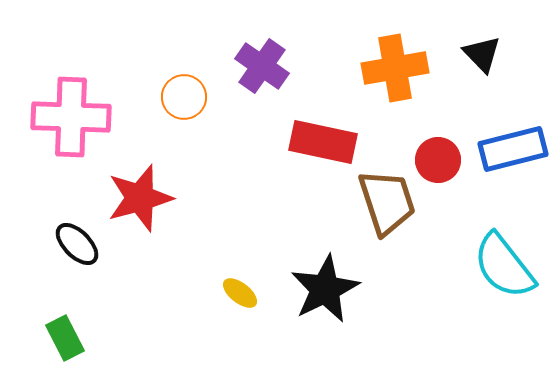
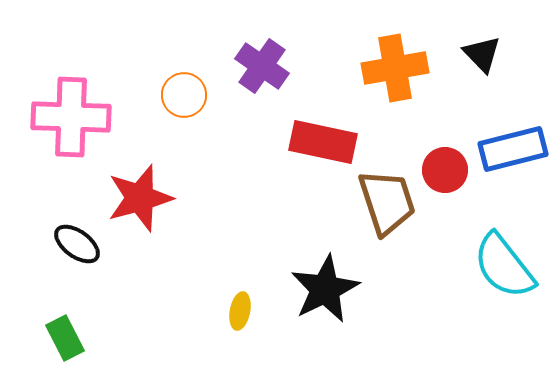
orange circle: moved 2 px up
red circle: moved 7 px right, 10 px down
black ellipse: rotated 9 degrees counterclockwise
yellow ellipse: moved 18 px down; rotated 63 degrees clockwise
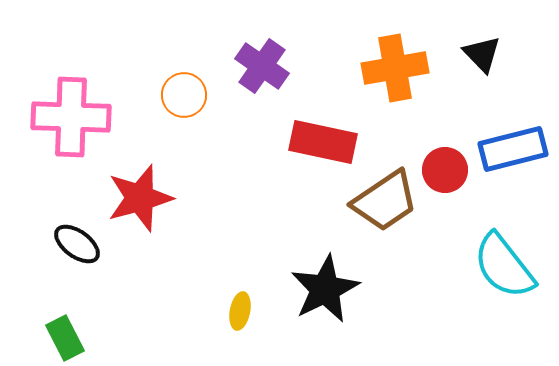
brown trapezoid: moved 2 px left, 1 px up; rotated 74 degrees clockwise
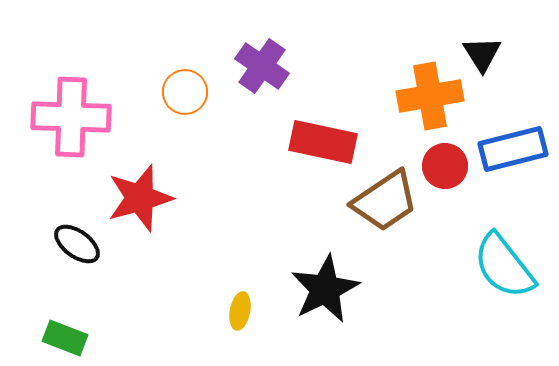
black triangle: rotated 12 degrees clockwise
orange cross: moved 35 px right, 28 px down
orange circle: moved 1 px right, 3 px up
red circle: moved 4 px up
green rectangle: rotated 42 degrees counterclockwise
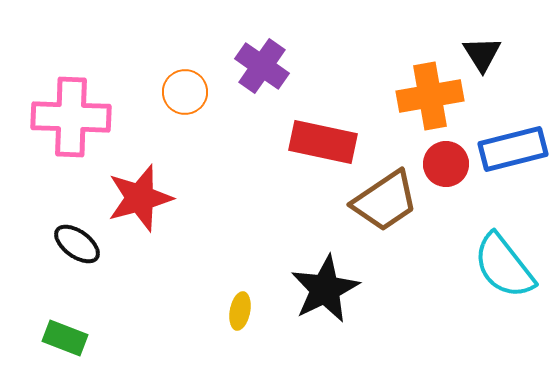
red circle: moved 1 px right, 2 px up
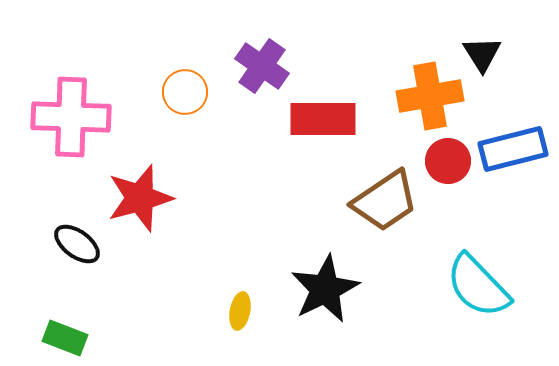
red rectangle: moved 23 px up; rotated 12 degrees counterclockwise
red circle: moved 2 px right, 3 px up
cyan semicircle: moved 26 px left, 20 px down; rotated 6 degrees counterclockwise
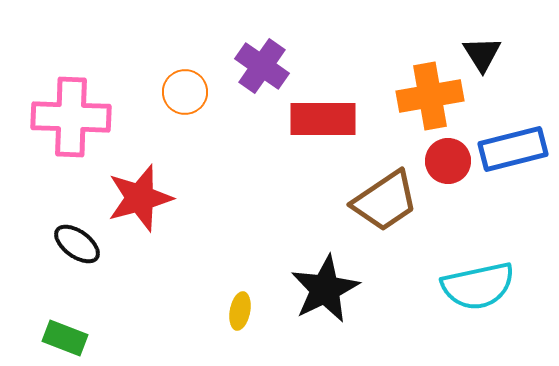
cyan semicircle: rotated 58 degrees counterclockwise
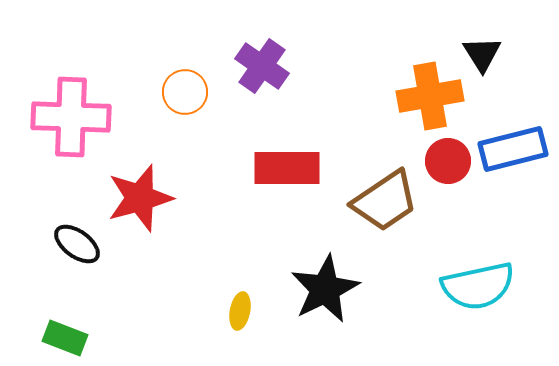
red rectangle: moved 36 px left, 49 px down
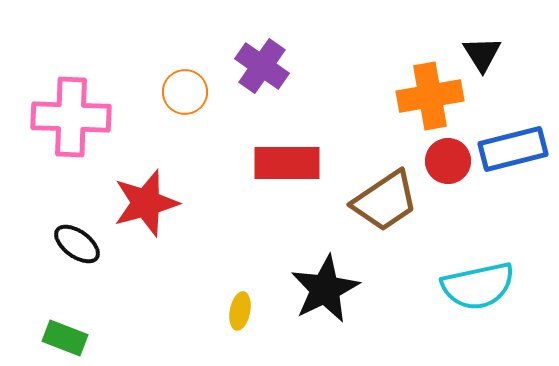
red rectangle: moved 5 px up
red star: moved 6 px right, 5 px down
